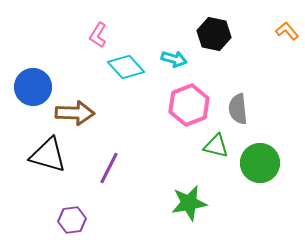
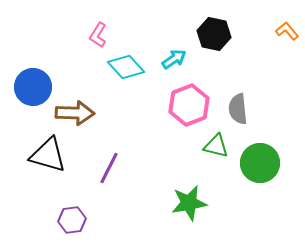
cyan arrow: rotated 50 degrees counterclockwise
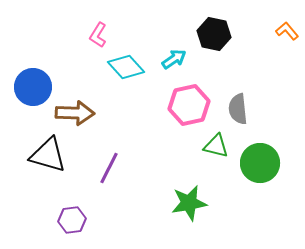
pink hexagon: rotated 9 degrees clockwise
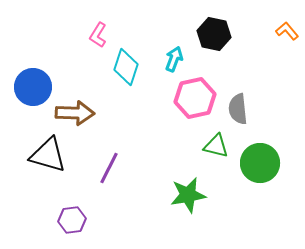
cyan arrow: rotated 35 degrees counterclockwise
cyan diamond: rotated 60 degrees clockwise
pink hexagon: moved 6 px right, 7 px up
green star: moved 1 px left, 8 px up
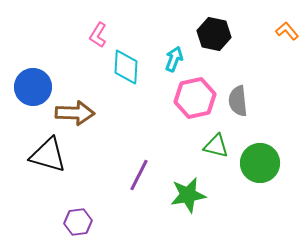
cyan diamond: rotated 15 degrees counterclockwise
gray semicircle: moved 8 px up
purple line: moved 30 px right, 7 px down
purple hexagon: moved 6 px right, 2 px down
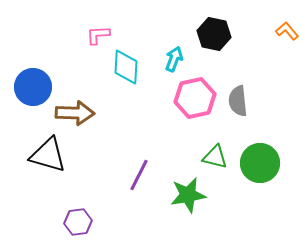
pink L-shape: rotated 55 degrees clockwise
green triangle: moved 1 px left, 11 px down
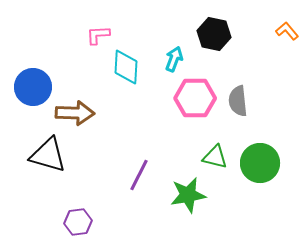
pink hexagon: rotated 12 degrees clockwise
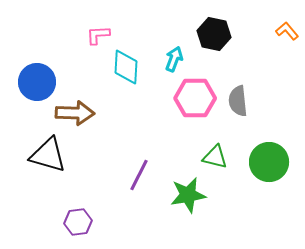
blue circle: moved 4 px right, 5 px up
green circle: moved 9 px right, 1 px up
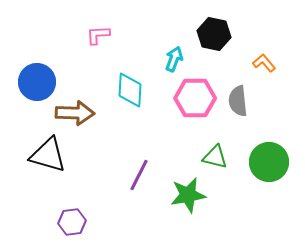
orange L-shape: moved 23 px left, 32 px down
cyan diamond: moved 4 px right, 23 px down
purple hexagon: moved 6 px left
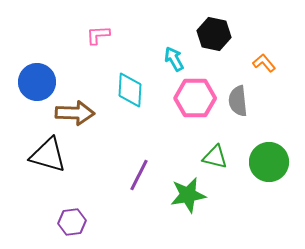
cyan arrow: rotated 50 degrees counterclockwise
